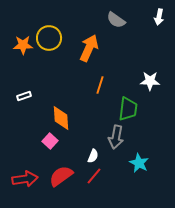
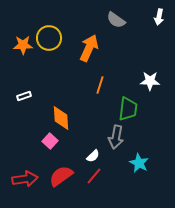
white semicircle: rotated 24 degrees clockwise
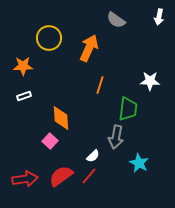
orange star: moved 21 px down
red line: moved 5 px left
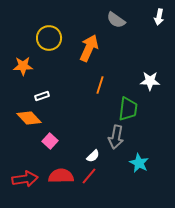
white rectangle: moved 18 px right
orange diamond: moved 32 px left; rotated 40 degrees counterclockwise
red semicircle: rotated 35 degrees clockwise
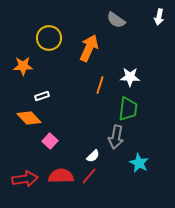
white star: moved 20 px left, 4 px up
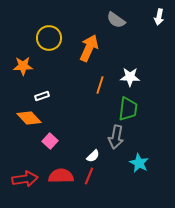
red line: rotated 18 degrees counterclockwise
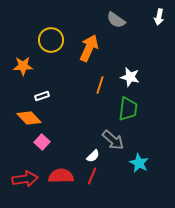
yellow circle: moved 2 px right, 2 px down
white star: rotated 12 degrees clockwise
gray arrow: moved 3 px left, 3 px down; rotated 60 degrees counterclockwise
pink square: moved 8 px left, 1 px down
red line: moved 3 px right
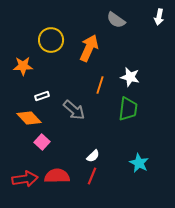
gray arrow: moved 39 px left, 30 px up
red semicircle: moved 4 px left
